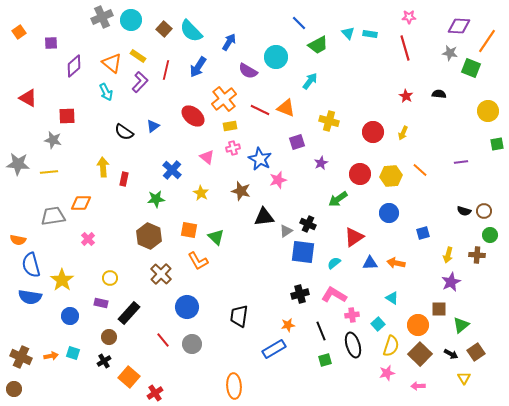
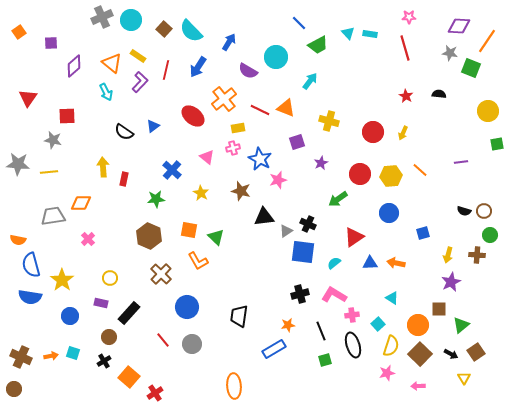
red triangle at (28, 98): rotated 36 degrees clockwise
yellow rectangle at (230, 126): moved 8 px right, 2 px down
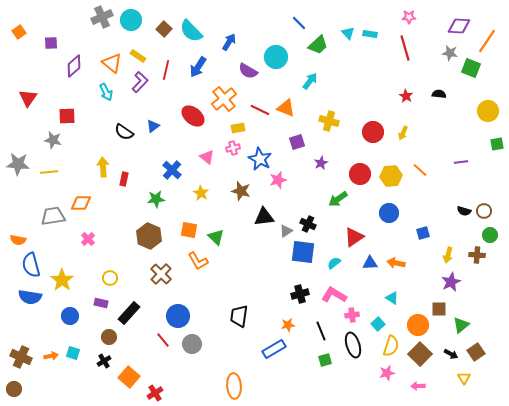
green trapezoid at (318, 45): rotated 15 degrees counterclockwise
blue circle at (187, 307): moved 9 px left, 9 px down
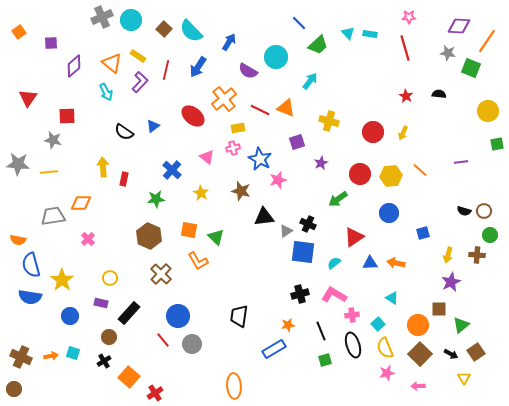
gray star at (450, 53): moved 2 px left
yellow semicircle at (391, 346): moved 6 px left, 2 px down; rotated 140 degrees clockwise
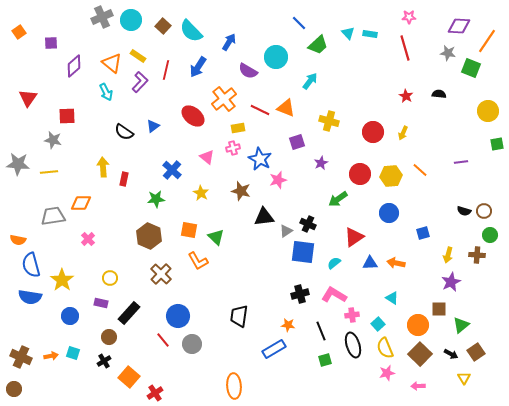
brown square at (164, 29): moved 1 px left, 3 px up
orange star at (288, 325): rotated 16 degrees clockwise
